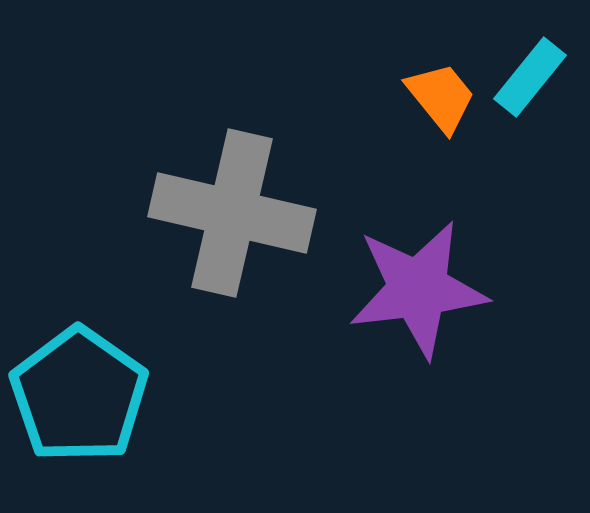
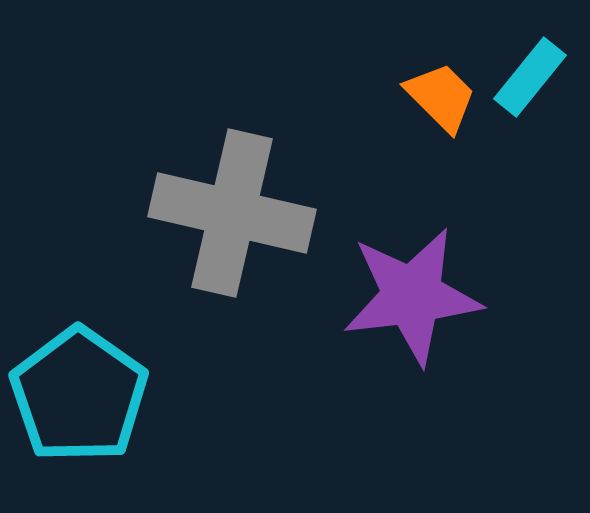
orange trapezoid: rotated 6 degrees counterclockwise
purple star: moved 6 px left, 7 px down
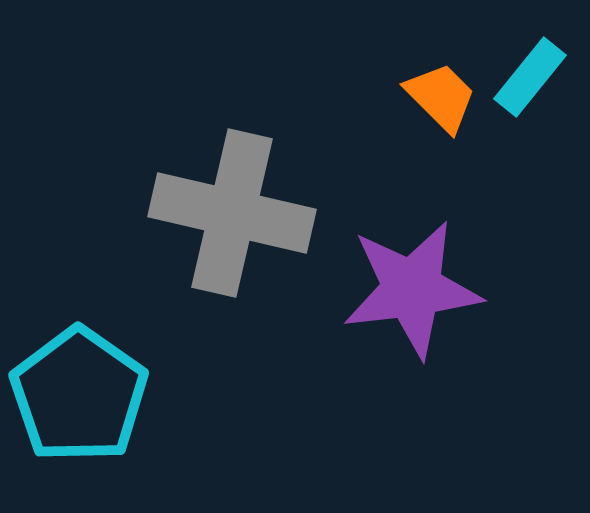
purple star: moved 7 px up
